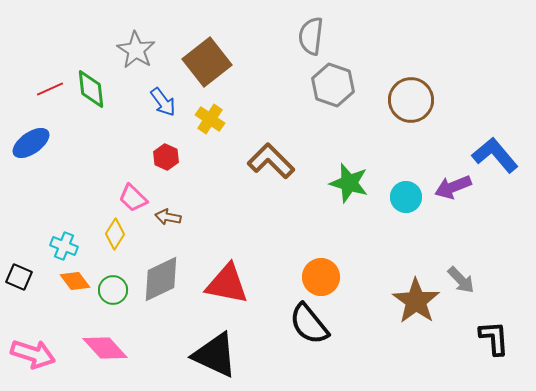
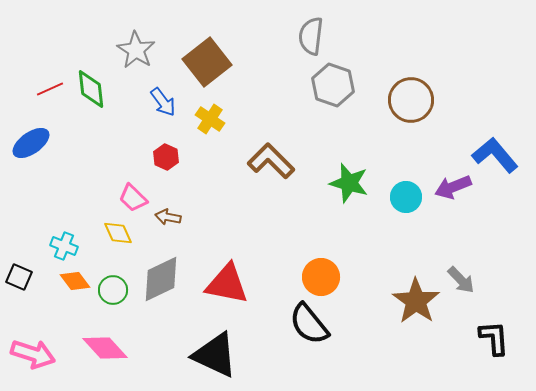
yellow diamond: moved 3 px right, 1 px up; rotated 56 degrees counterclockwise
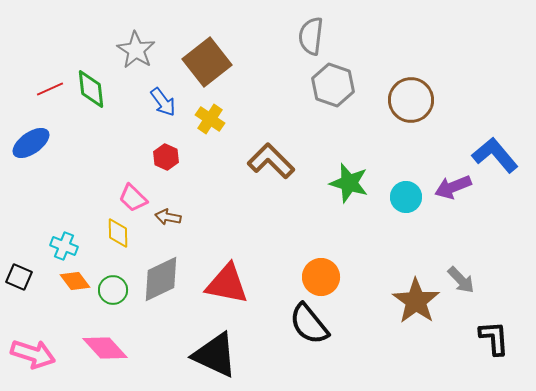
yellow diamond: rotated 24 degrees clockwise
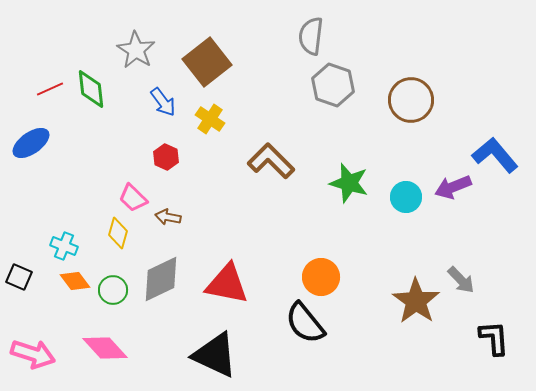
yellow diamond: rotated 16 degrees clockwise
black semicircle: moved 4 px left, 1 px up
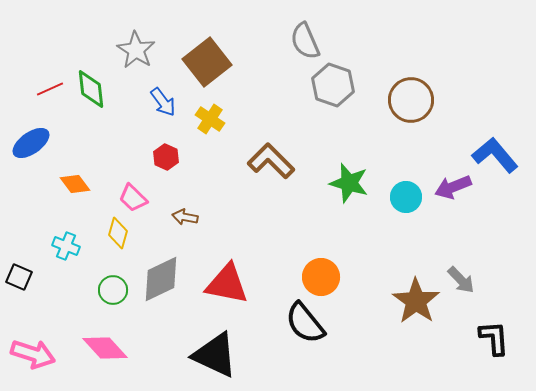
gray semicircle: moved 6 px left, 5 px down; rotated 30 degrees counterclockwise
brown arrow: moved 17 px right
cyan cross: moved 2 px right
orange diamond: moved 97 px up
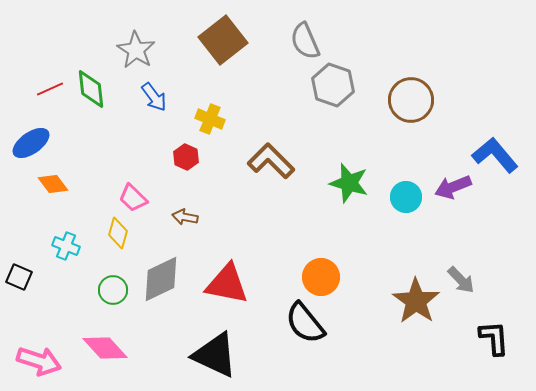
brown square: moved 16 px right, 22 px up
blue arrow: moved 9 px left, 5 px up
yellow cross: rotated 12 degrees counterclockwise
red hexagon: moved 20 px right
orange diamond: moved 22 px left
pink arrow: moved 6 px right, 7 px down
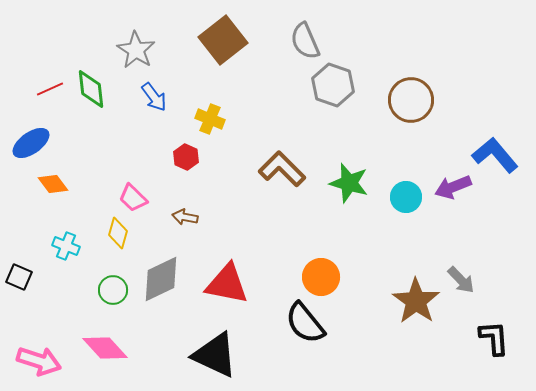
brown L-shape: moved 11 px right, 8 px down
